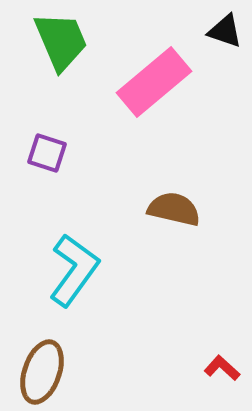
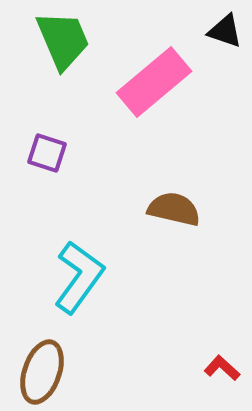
green trapezoid: moved 2 px right, 1 px up
cyan L-shape: moved 5 px right, 7 px down
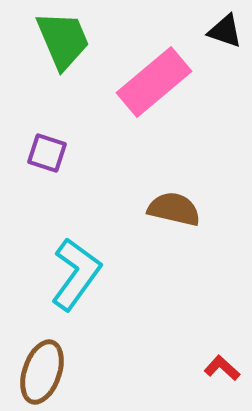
cyan L-shape: moved 3 px left, 3 px up
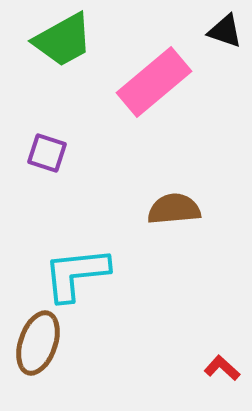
green trapezoid: rotated 84 degrees clockwise
brown semicircle: rotated 18 degrees counterclockwise
cyan L-shape: rotated 132 degrees counterclockwise
brown ellipse: moved 4 px left, 29 px up
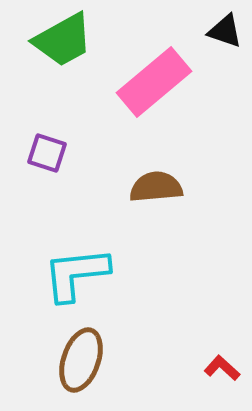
brown semicircle: moved 18 px left, 22 px up
brown ellipse: moved 43 px right, 17 px down
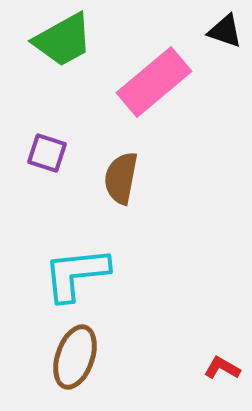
brown semicircle: moved 35 px left, 9 px up; rotated 74 degrees counterclockwise
brown ellipse: moved 6 px left, 3 px up
red L-shape: rotated 12 degrees counterclockwise
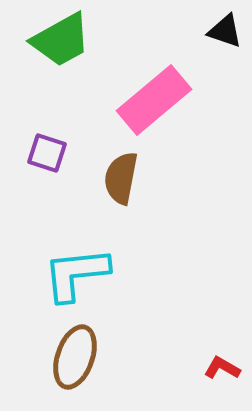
green trapezoid: moved 2 px left
pink rectangle: moved 18 px down
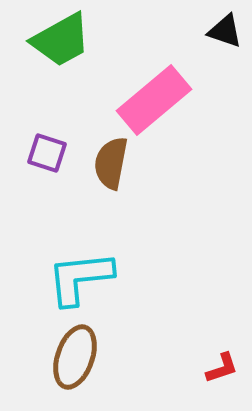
brown semicircle: moved 10 px left, 15 px up
cyan L-shape: moved 4 px right, 4 px down
red L-shape: rotated 132 degrees clockwise
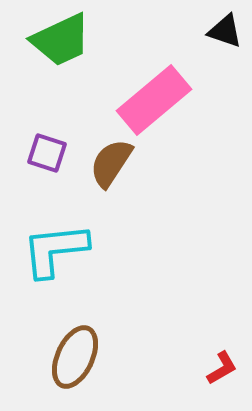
green trapezoid: rotated 4 degrees clockwise
brown semicircle: rotated 22 degrees clockwise
cyan L-shape: moved 25 px left, 28 px up
brown ellipse: rotated 6 degrees clockwise
red L-shape: rotated 12 degrees counterclockwise
